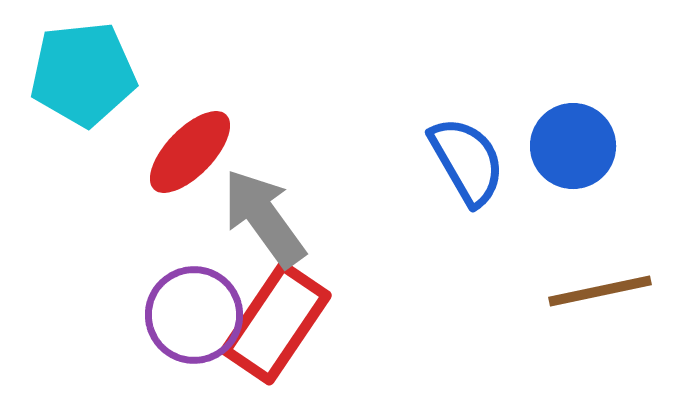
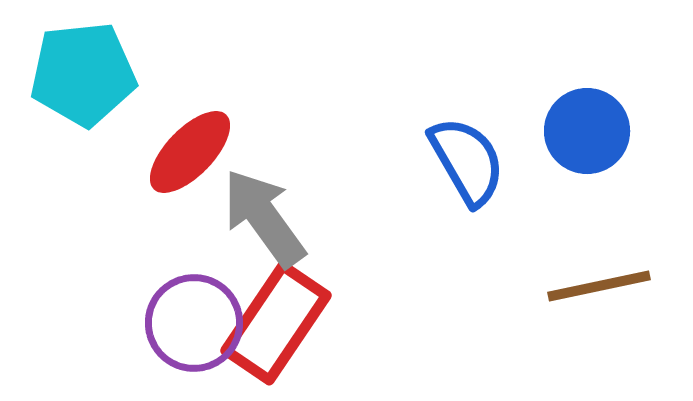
blue circle: moved 14 px right, 15 px up
brown line: moved 1 px left, 5 px up
purple circle: moved 8 px down
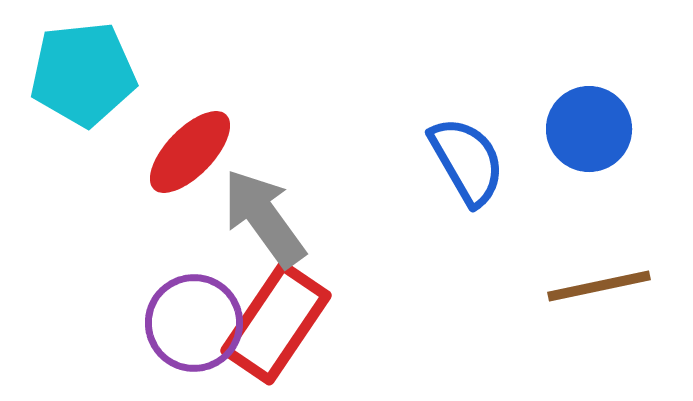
blue circle: moved 2 px right, 2 px up
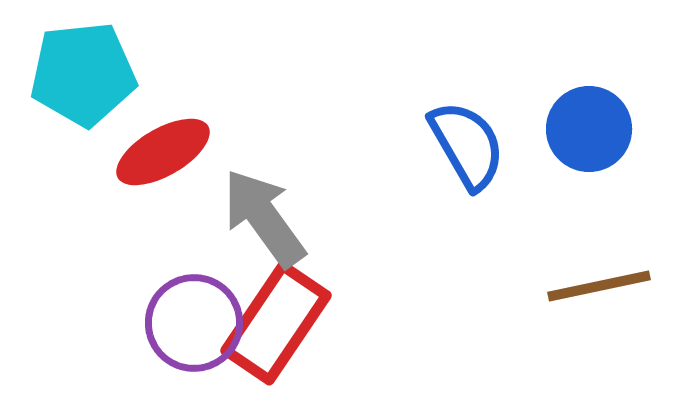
red ellipse: moved 27 px left; rotated 16 degrees clockwise
blue semicircle: moved 16 px up
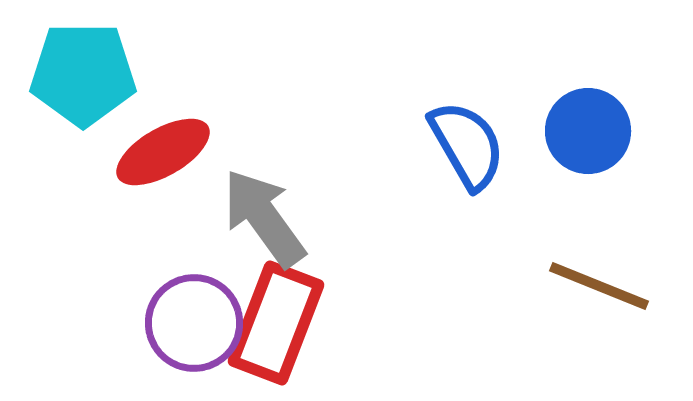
cyan pentagon: rotated 6 degrees clockwise
blue circle: moved 1 px left, 2 px down
brown line: rotated 34 degrees clockwise
red rectangle: rotated 13 degrees counterclockwise
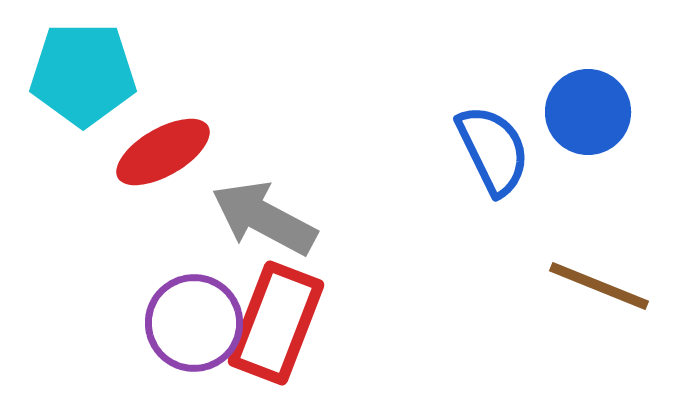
blue circle: moved 19 px up
blue semicircle: moved 26 px right, 5 px down; rotated 4 degrees clockwise
gray arrow: rotated 26 degrees counterclockwise
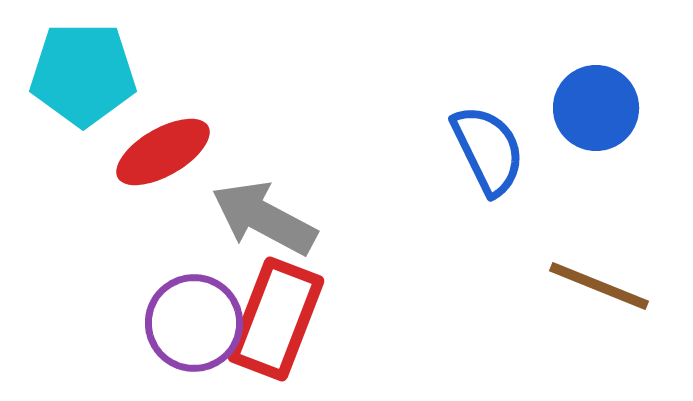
blue circle: moved 8 px right, 4 px up
blue semicircle: moved 5 px left
red rectangle: moved 4 px up
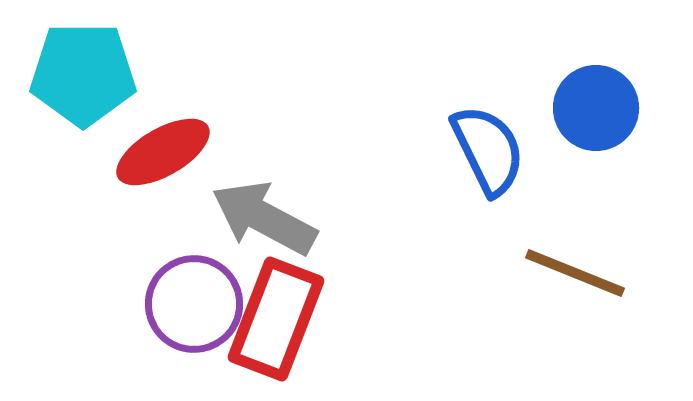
brown line: moved 24 px left, 13 px up
purple circle: moved 19 px up
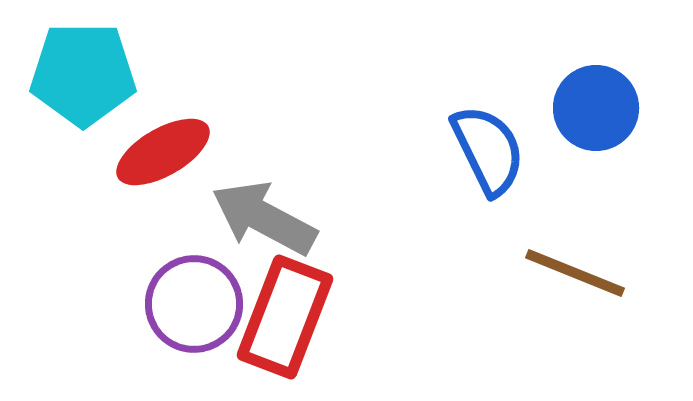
red rectangle: moved 9 px right, 2 px up
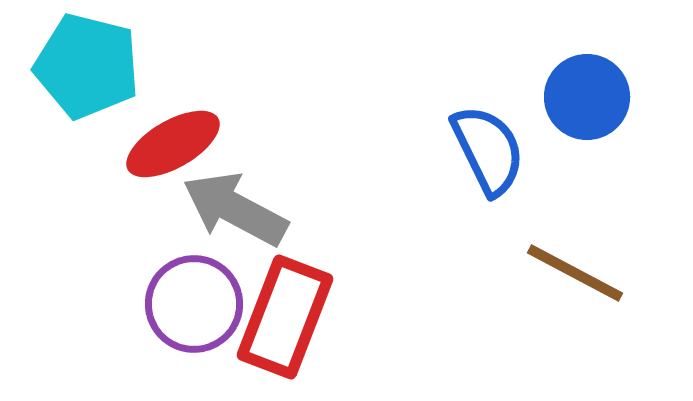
cyan pentagon: moved 4 px right, 8 px up; rotated 14 degrees clockwise
blue circle: moved 9 px left, 11 px up
red ellipse: moved 10 px right, 8 px up
gray arrow: moved 29 px left, 9 px up
brown line: rotated 6 degrees clockwise
